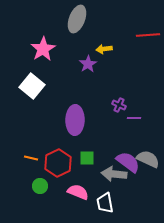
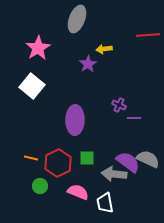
pink star: moved 5 px left, 1 px up
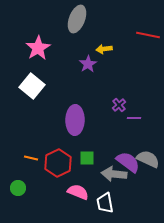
red line: rotated 15 degrees clockwise
purple cross: rotated 24 degrees clockwise
green circle: moved 22 px left, 2 px down
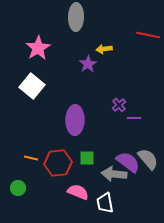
gray ellipse: moved 1 px left, 2 px up; rotated 20 degrees counterclockwise
gray semicircle: rotated 25 degrees clockwise
red hexagon: rotated 20 degrees clockwise
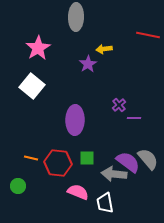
red hexagon: rotated 12 degrees clockwise
green circle: moved 2 px up
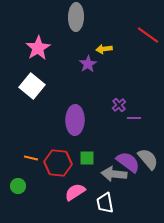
red line: rotated 25 degrees clockwise
pink semicircle: moved 3 px left; rotated 55 degrees counterclockwise
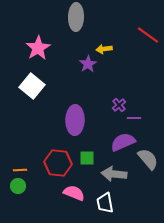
orange line: moved 11 px left, 12 px down; rotated 16 degrees counterclockwise
purple semicircle: moved 5 px left, 20 px up; rotated 60 degrees counterclockwise
pink semicircle: moved 1 px left, 1 px down; rotated 55 degrees clockwise
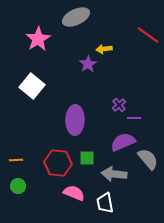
gray ellipse: rotated 64 degrees clockwise
pink star: moved 9 px up
orange line: moved 4 px left, 10 px up
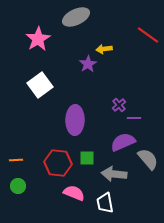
white square: moved 8 px right, 1 px up; rotated 15 degrees clockwise
